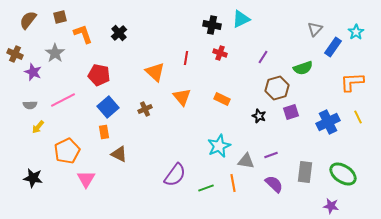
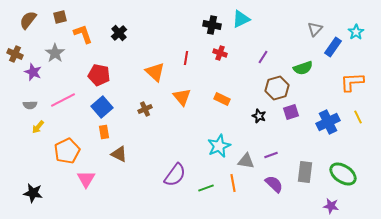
blue square at (108, 107): moved 6 px left
black star at (33, 178): moved 15 px down
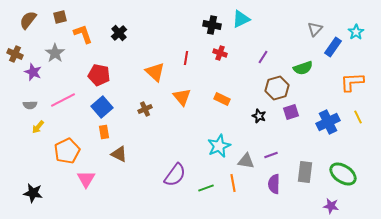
purple semicircle at (274, 184): rotated 132 degrees counterclockwise
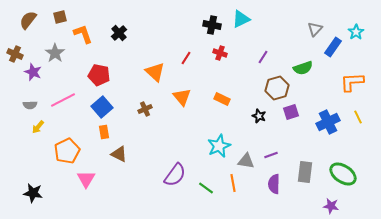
red line at (186, 58): rotated 24 degrees clockwise
green line at (206, 188): rotated 56 degrees clockwise
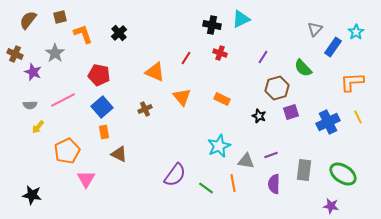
green semicircle at (303, 68): rotated 66 degrees clockwise
orange triangle at (155, 72): rotated 20 degrees counterclockwise
gray rectangle at (305, 172): moved 1 px left, 2 px up
black star at (33, 193): moved 1 px left, 2 px down
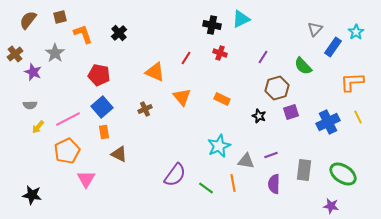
brown cross at (15, 54): rotated 28 degrees clockwise
green semicircle at (303, 68): moved 2 px up
pink line at (63, 100): moved 5 px right, 19 px down
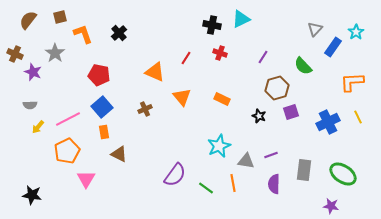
brown cross at (15, 54): rotated 28 degrees counterclockwise
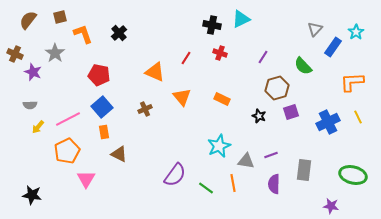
green ellipse at (343, 174): moved 10 px right, 1 px down; rotated 20 degrees counterclockwise
